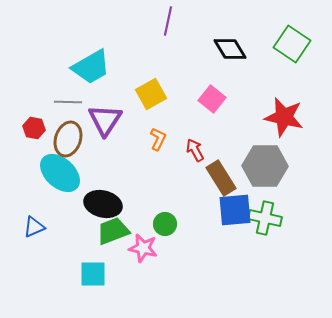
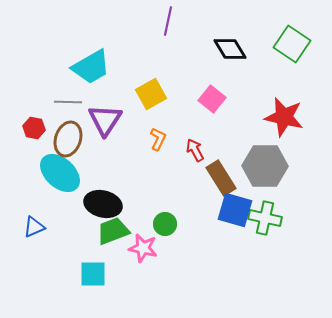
blue square: rotated 21 degrees clockwise
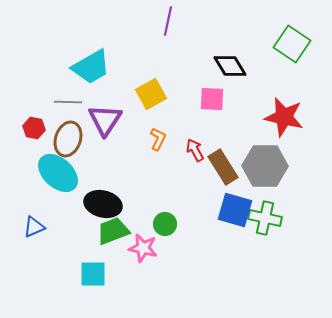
black diamond: moved 17 px down
pink square: rotated 36 degrees counterclockwise
cyan ellipse: moved 2 px left
brown rectangle: moved 2 px right, 11 px up
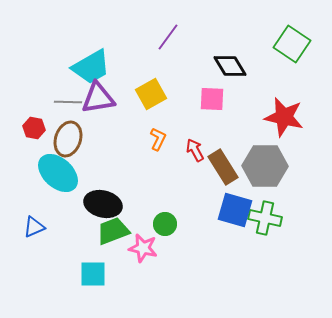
purple line: moved 16 px down; rotated 24 degrees clockwise
purple triangle: moved 7 px left, 22 px up; rotated 48 degrees clockwise
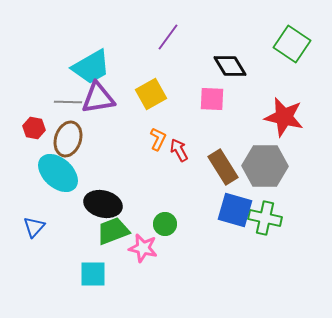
red arrow: moved 16 px left
blue triangle: rotated 25 degrees counterclockwise
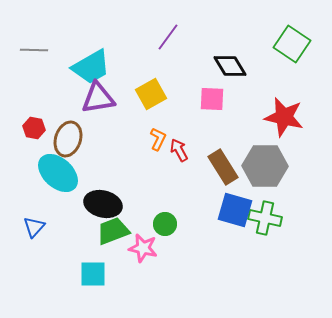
gray line: moved 34 px left, 52 px up
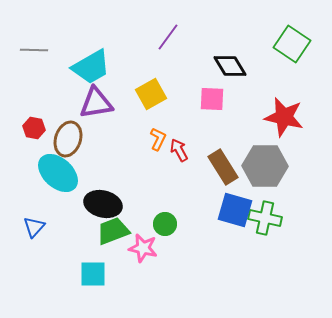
purple triangle: moved 2 px left, 5 px down
